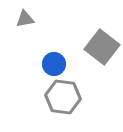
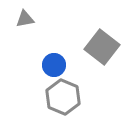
blue circle: moved 1 px down
gray hexagon: rotated 16 degrees clockwise
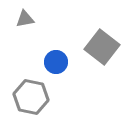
blue circle: moved 2 px right, 3 px up
gray hexagon: moved 32 px left; rotated 12 degrees counterclockwise
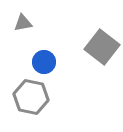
gray triangle: moved 2 px left, 4 px down
blue circle: moved 12 px left
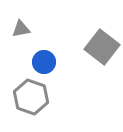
gray triangle: moved 2 px left, 6 px down
gray hexagon: rotated 8 degrees clockwise
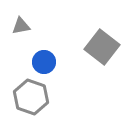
gray triangle: moved 3 px up
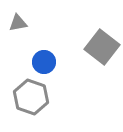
gray triangle: moved 3 px left, 3 px up
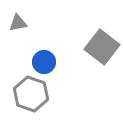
gray hexagon: moved 3 px up
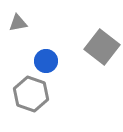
blue circle: moved 2 px right, 1 px up
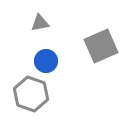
gray triangle: moved 22 px right
gray square: moved 1 px left, 1 px up; rotated 28 degrees clockwise
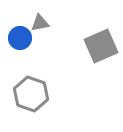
blue circle: moved 26 px left, 23 px up
